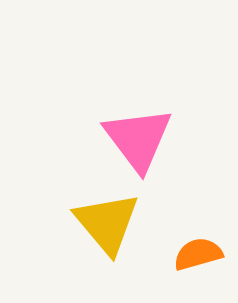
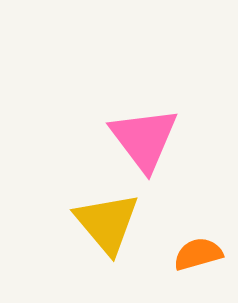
pink triangle: moved 6 px right
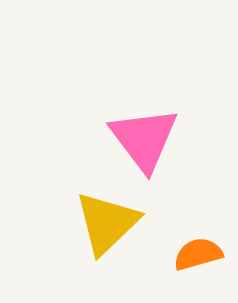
yellow triangle: rotated 26 degrees clockwise
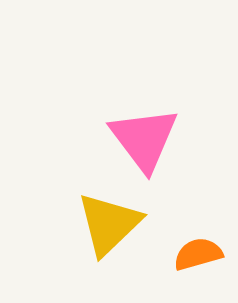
yellow triangle: moved 2 px right, 1 px down
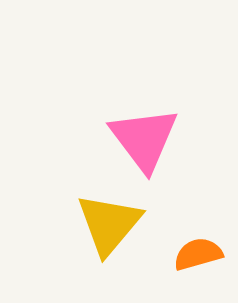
yellow triangle: rotated 6 degrees counterclockwise
